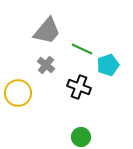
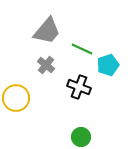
yellow circle: moved 2 px left, 5 px down
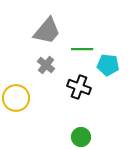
green line: rotated 25 degrees counterclockwise
cyan pentagon: rotated 25 degrees clockwise
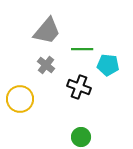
yellow circle: moved 4 px right, 1 px down
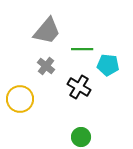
gray cross: moved 1 px down
black cross: rotated 10 degrees clockwise
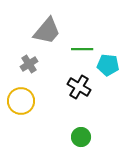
gray cross: moved 17 px left, 2 px up; rotated 18 degrees clockwise
yellow circle: moved 1 px right, 2 px down
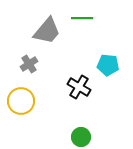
green line: moved 31 px up
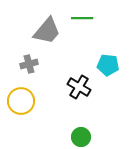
gray cross: rotated 18 degrees clockwise
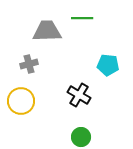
gray trapezoid: rotated 132 degrees counterclockwise
black cross: moved 8 px down
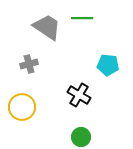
gray trapezoid: moved 4 px up; rotated 36 degrees clockwise
yellow circle: moved 1 px right, 6 px down
